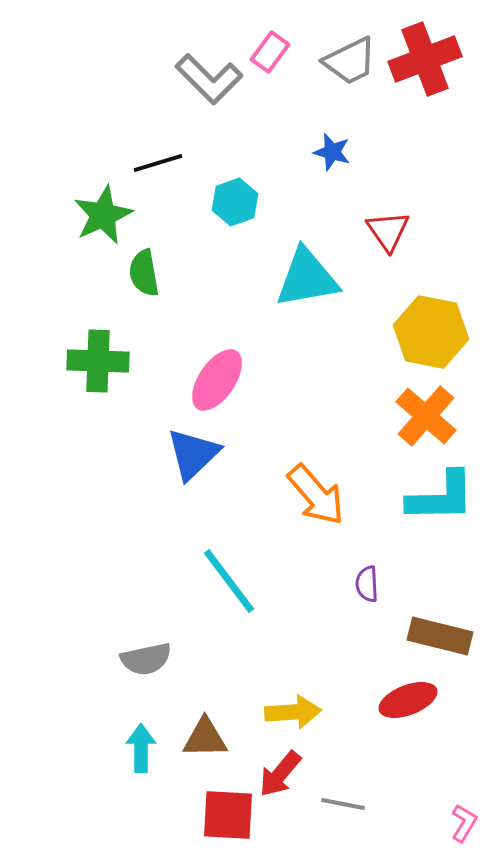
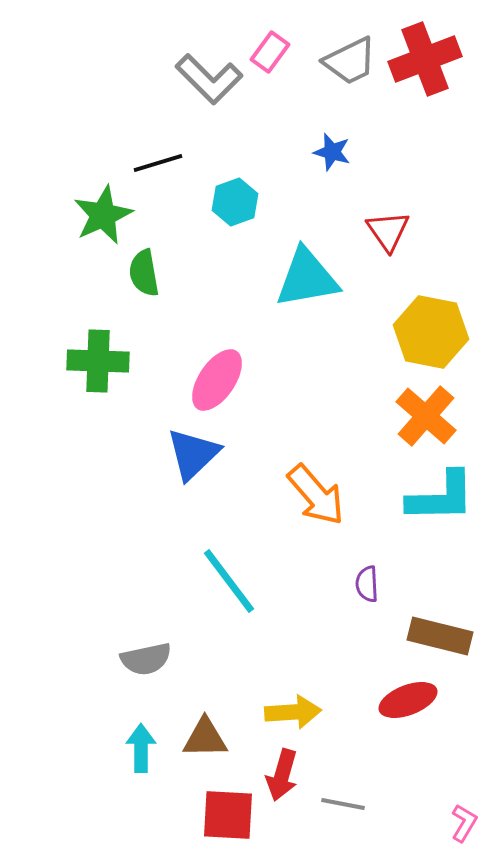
red arrow: moved 2 px right, 1 px down; rotated 24 degrees counterclockwise
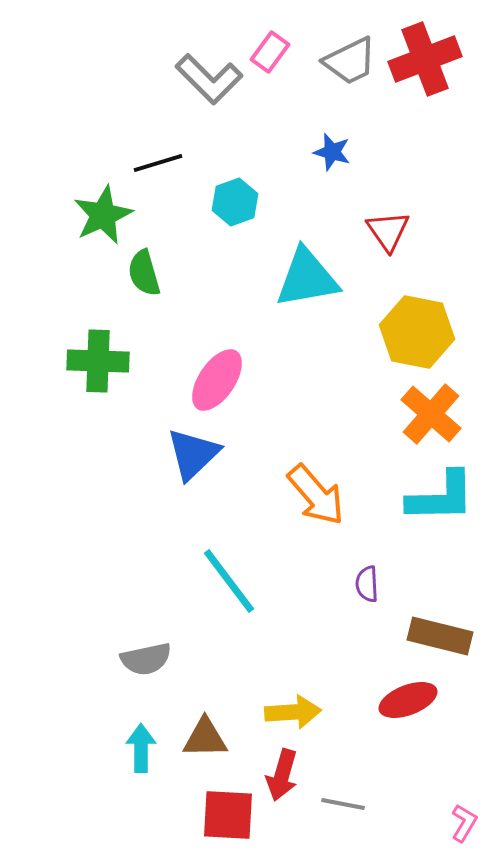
green semicircle: rotated 6 degrees counterclockwise
yellow hexagon: moved 14 px left
orange cross: moved 5 px right, 2 px up
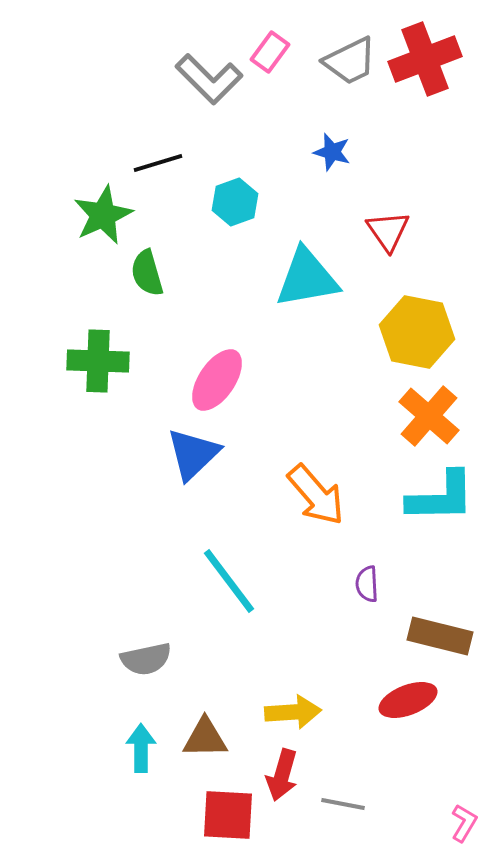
green semicircle: moved 3 px right
orange cross: moved 2 px left, 2 px down
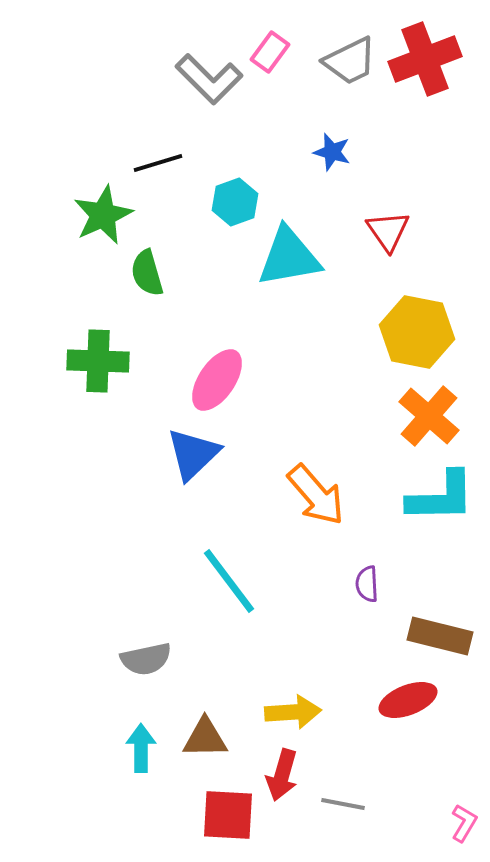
cyan triangle: moved 18 px left, 21 px up
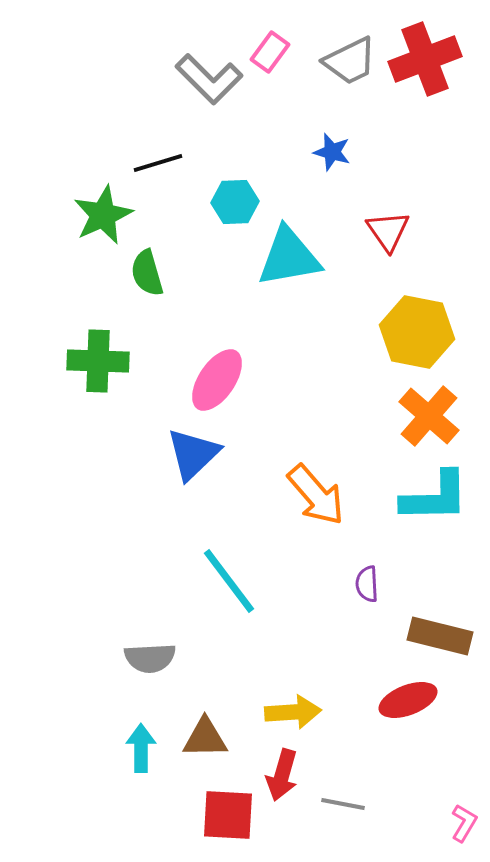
cyan hexagon: rotated 18 degrees clockwise
cyan L-shape: moved 6 px left
gray semicircle: moved 4 px right, 1 px up; rotated 9 degrees clockwise
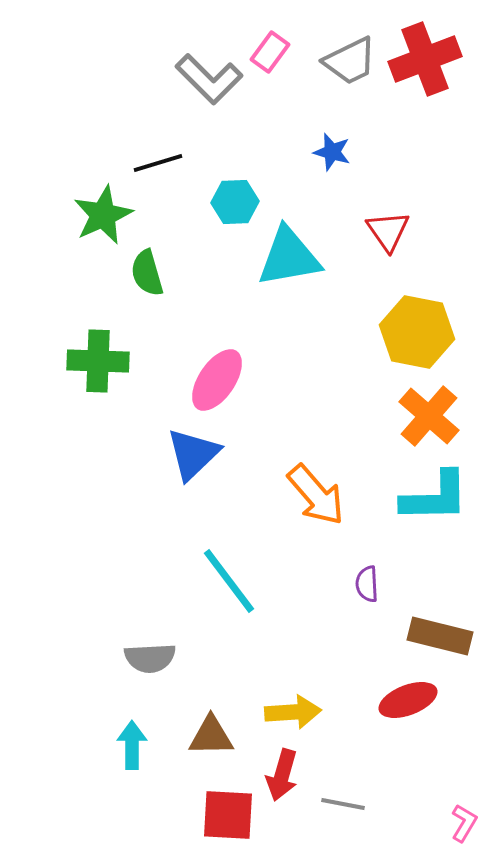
brown triangle: moved 6 px right, 2 px up
cyan arrow: moved 9 px left, 3 px up
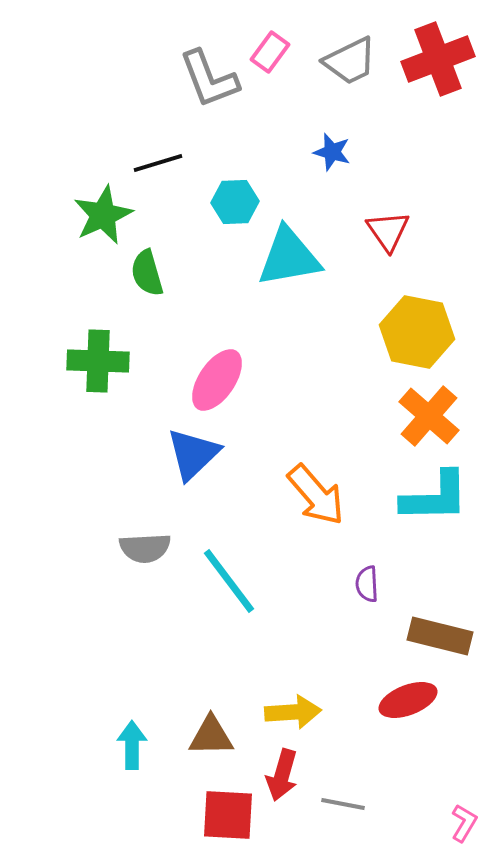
red cross: moved 13 px right
gray L-shape: rotated 24 degrees clockwise
gray semicircle: moved 5 px left, 110 px up
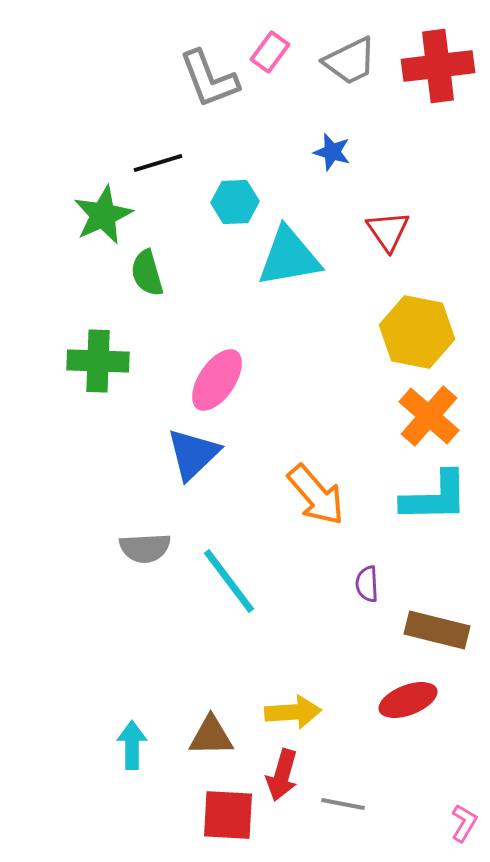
red cross: moved 7 px down; rotated 14 degrees clockwise
brown rectangle: moved 3 px left, 6 px up
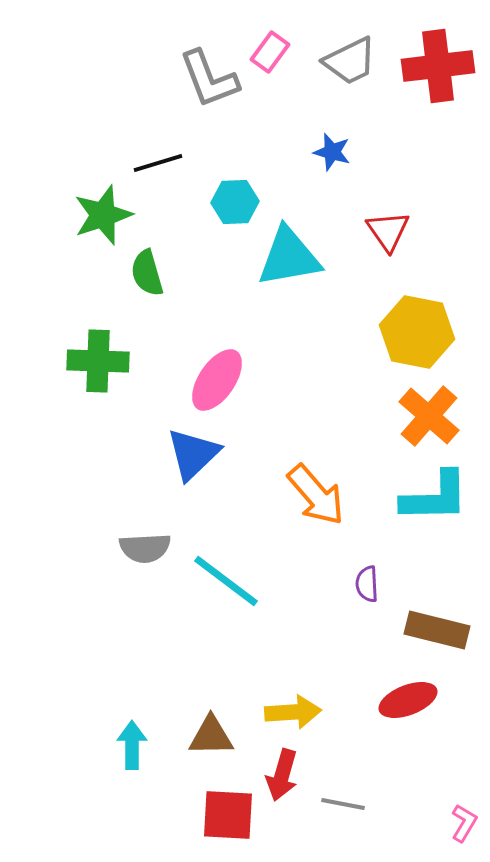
green star: rotated 6 degrees clockwise
cyan line: moved 3 px left; rotated 16 degrees counterclockwise
